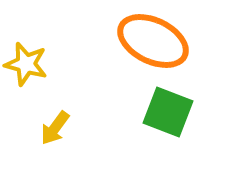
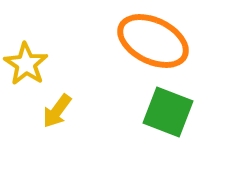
yellow star: rotated 18 degrees clockwise
yellow arrow: moved 2 px right, 17 px up
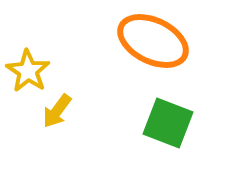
yellow star: moved 2 px right, 7 px down
green square: moved 11 px down
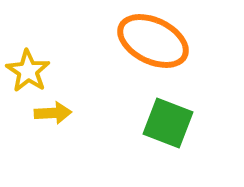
yellow arrow: moved 4 px left, 2 px down; rotated 129 degrees counterclockwise
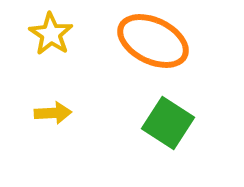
yellow star: moved 23 px right, 37 px up
green square: rotated 12 degrees clockwise
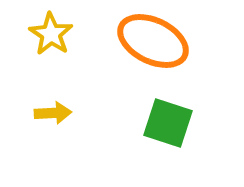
green square: rotated 15 degrees counterclockwise
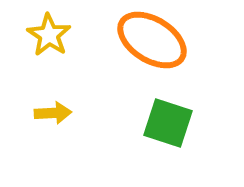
yellow star: moved 2 px left, 1 px down
orange ellipse: moved 1 px left, 1 px up; rotated 6 degrees clockwise
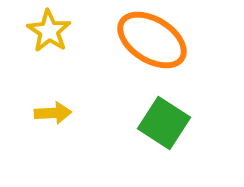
yellow star: moved 4 px up
green square: moved 4 px left; rotated 15 degrees clockwise
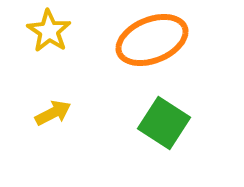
orange ellipse: rotated 54 degrees counterclockwise
yellow arrow: rotated 24 degrees counterclockwise
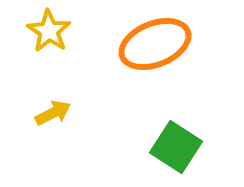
orange ellipse: moved 3 px right, 4 px down
green square: moved 12 px right, 24 px down
